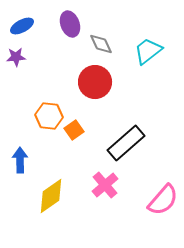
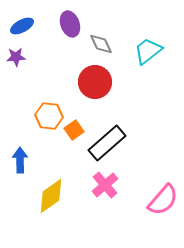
black rectangle: moved 19 px left
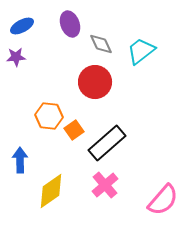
cyan trapezoid: moved 7 px left
yellow diamond: moved 5 px up
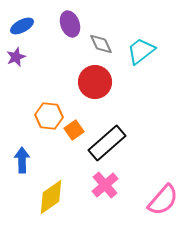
purple star: rotated 18 degrees counterclockwise
blue arrow: moved 2 px right
yellow diamond: moved 6 px down
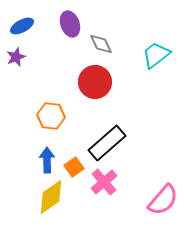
cyan trapezoid: moved 15 px right, 4 px down
orange hexagon: moved 2 px right
orange square: moved 37 px down
blue arrow: moved 25 px right
pink cross: moved 1 px left, 3 px up
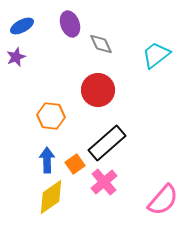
red circle: moved 3 px right, 8 px down
orange square: moved 1 px right, 3 px up
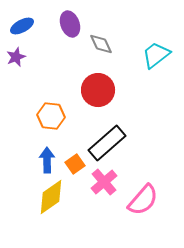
pink semicircle: moved 20 px left
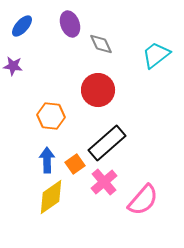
blue ellipse: rotated 20 degrees counterclockwise
purple star: moved 3 px left, 9 px down; rotated 30 degrees clockwise
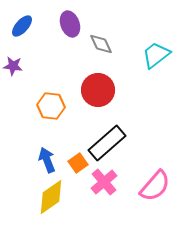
orange hexagon: moved 10 px up
blue arrow: rotated 20 degrees counterclockwise
orange square: moved 3 px right, 1 px up
pink semicircle: moved 12 px right, 14 px up
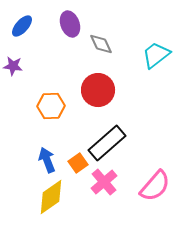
orange hexagon: rotated 8 degrees counterclockwise
